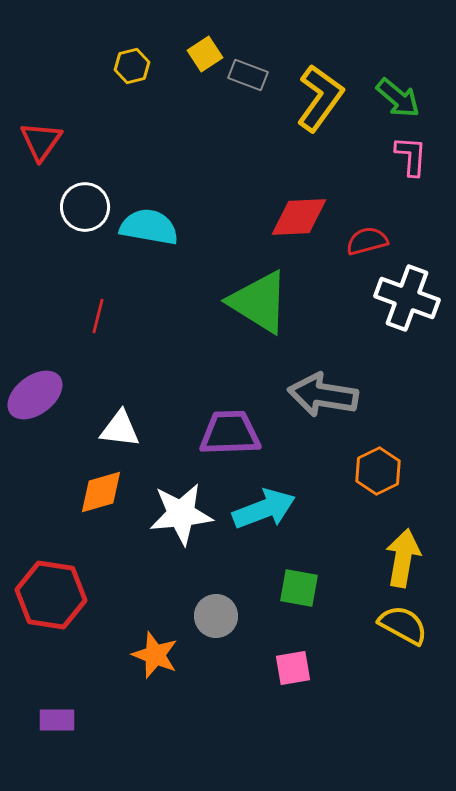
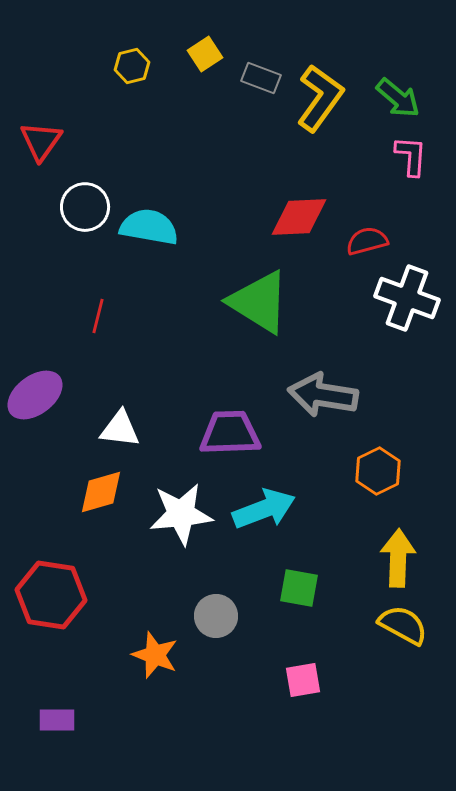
gray rectangle: moved 13 px right, 3 px down
yellow arrow: moved 5 px left; rotated 8 degrees counterclockwise
pink square: moved 10 px right, 12 px down
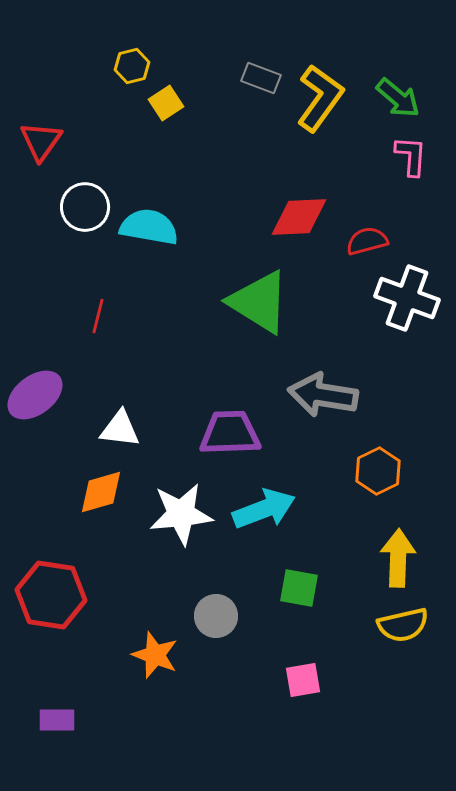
yellow square: moved 39 px left, 49 px down
yellow semicircle: rotated 138 degrees clockwise
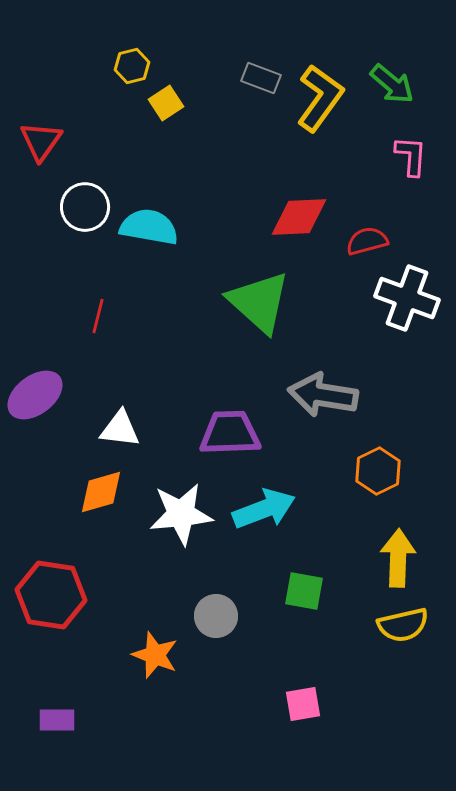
green arrow: moved 6 px left, 14 px up
green triangle: rotated 10 degrees clockwise
green square: moved 5 px right, 3 px down
pink square: moved 24 px down
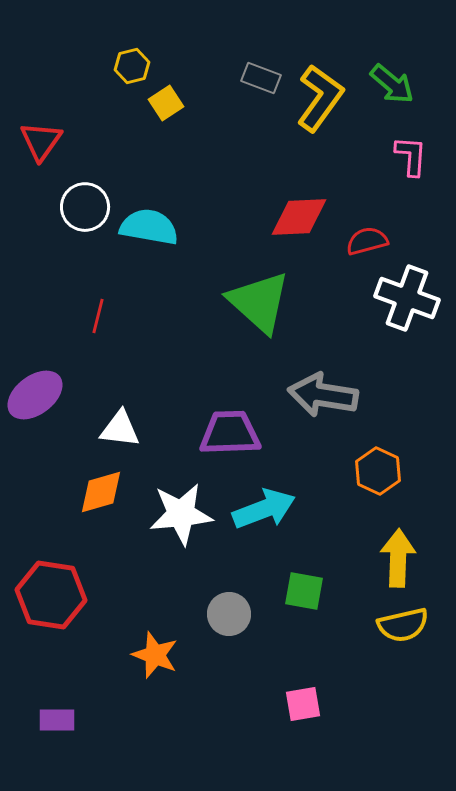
orange hexagon: rotated 9 degrees counterclockwise
gray circle: moved 13 px right, 2 px up
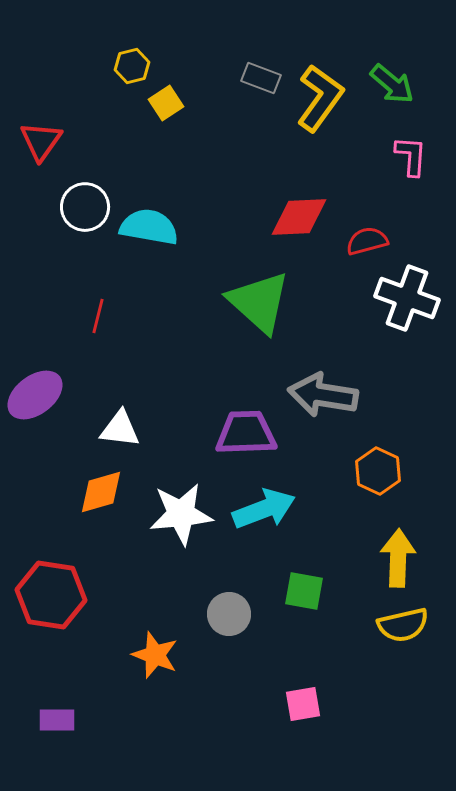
purple trapezoid: moved 16 px right
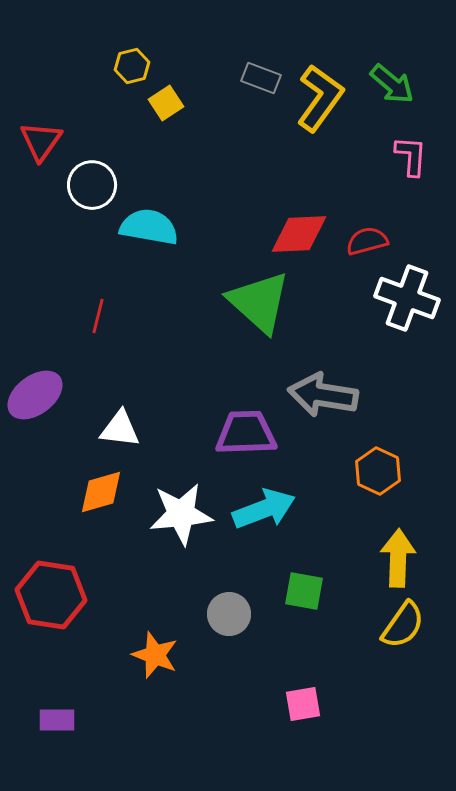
white circle: moved 7 px right, 22 px up
red diamond: moved 17 px down
yellow semicircle: rotated 42 degrees counterclockwise
